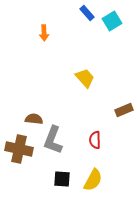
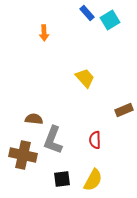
cyan square: moved 2 px left, 1 px up
brown cross: moved 4 px right, 6 px down
black square: rotated 12 degrees counterclockwise
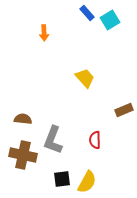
brown semicircle: moved 11 px left
yellow semicircle: moved 6 px left, 2 px down
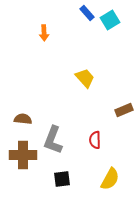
brown cross: rotated 12 degrees counterclockwise
yellow semicircle: moved 23 px right, 3 px up
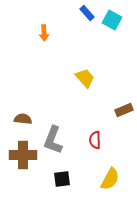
cyan square: moved 2 px right; rotated 30 degrees counterclockwise
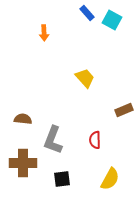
brown cross: moved 8 px down
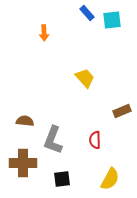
cyan square: rotated 36 degrees counterclockwise
brown rectangle: moved 2 px left, 1 px down
brown semicircle: moved 2 px right, 2 px down
